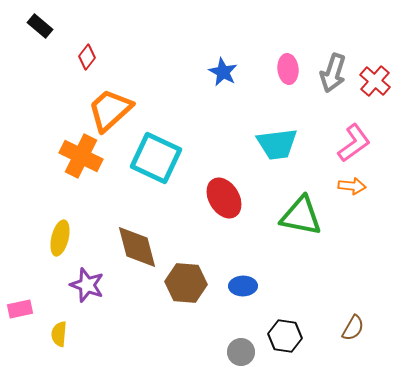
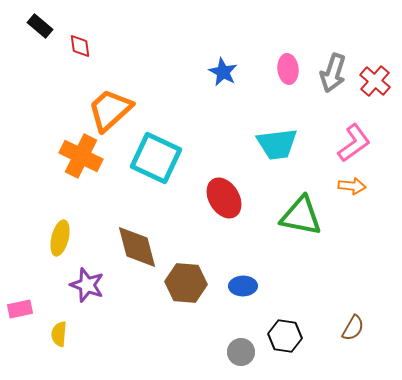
red diamond: moved 7 px left, 11 px up; rotated 45 degrees counterclockwise
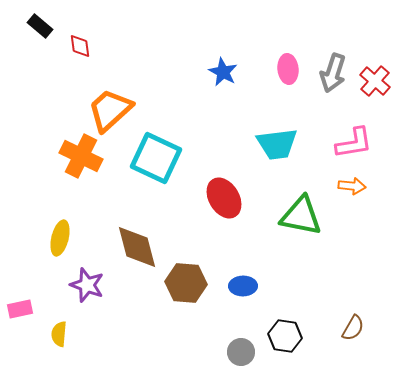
pink L-shape: rotated 27 degrees clockwise
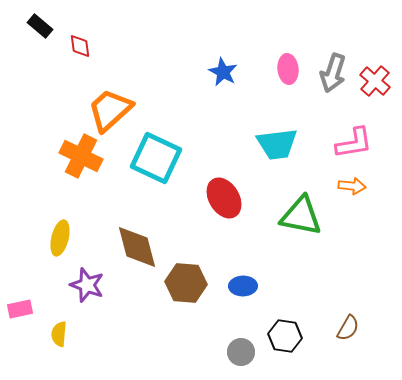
brown semicircle: moved 5 px left
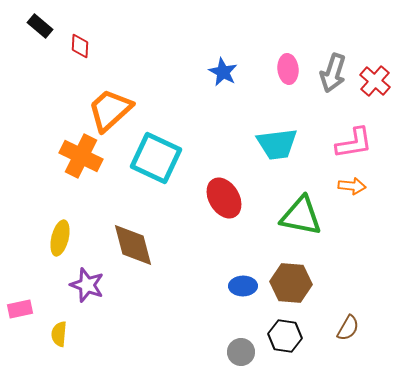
red diamond: rotated 10 degrees clockwise
brown diamond: moved 4 px left, 2 px up
brown hexagon: moved 105 px right
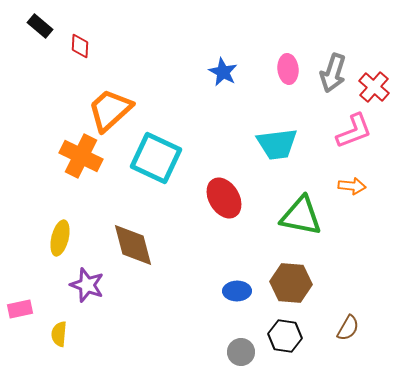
red cross: moved 1 px left, 6 px down
pink L-shape: moved 12 px up; rotated 12 degrees counterclockwise
blue ellipse: moved 6 px left, 5 px down
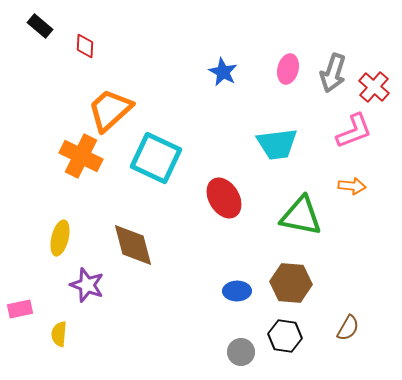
red diamond: moved 5 px right
pink ellipse: rotated 20 degrees clockwise
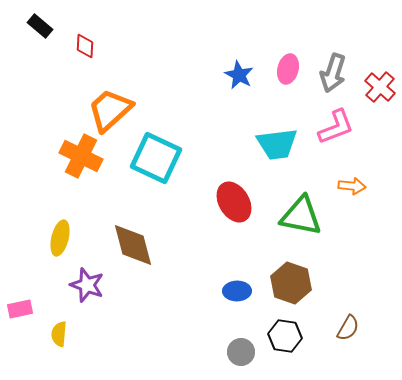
blue star: moved 16 px right, 3 px down
red cross: moved 6 px right
pink L-shape: moved 18 px left, 4 px up
red ellipse: moved 10 px right, 4 px down
brown hexagon: rotated 15 degrees clockwise
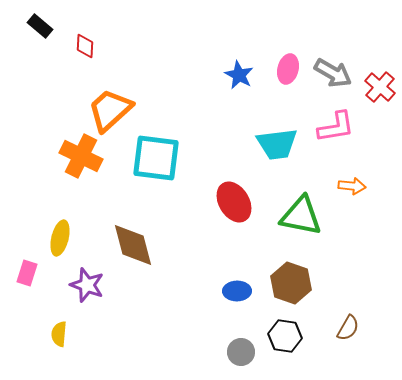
gray arrow: rotated 78 degrees counterclockwise
pink L-shape: rotated 12 degrees clockwise
cyan square: rotated 18 degrees counterclockwise
pink rectangle: moved 7 px right, 36 px up; rotated 60 degrees counterclockwise
